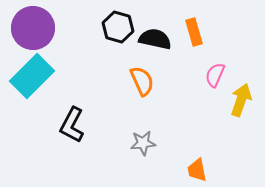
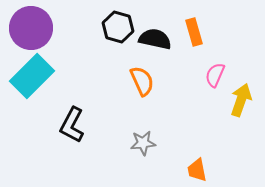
purple circle: moved 2 px left
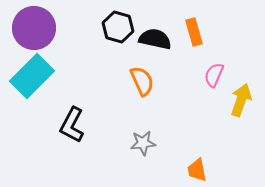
purple circle: moved 3 px right
pink semicircle: moved 1 px left
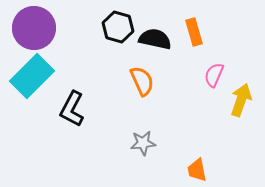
black L-shape: moved 16 px up
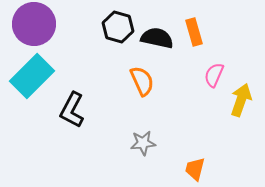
purple circle: moved 4 px up
black semicircle: moved 2 px right, 1 px up
black L-shape: moved 1 px down
orange trapezoid: moved 2 px left, 1 px up; rotated 25 degrees clockwise
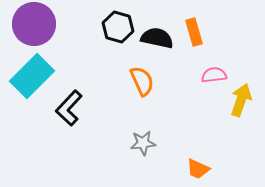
pink semicircle: rotated 60 degrees clockwise
black L-shape: moved 3 px left, 2 px up; rotated 15 degrees clockwise
orange trapezoid: moved 3 px right; rotated 80 degrees counterclockwise
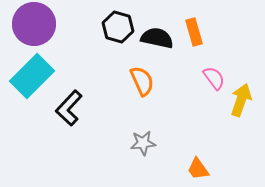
pink semicircle: moved 3 px down; rotated 60 degrees clockwise
orange trapezoid: rotated 30 degrees clockwise
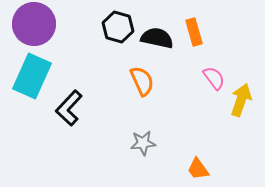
cyan rectangle: rotated 21 degrees counterclockwise
